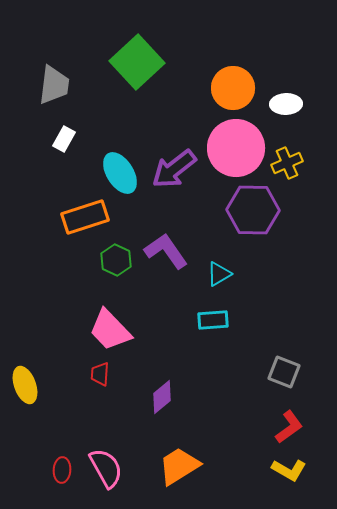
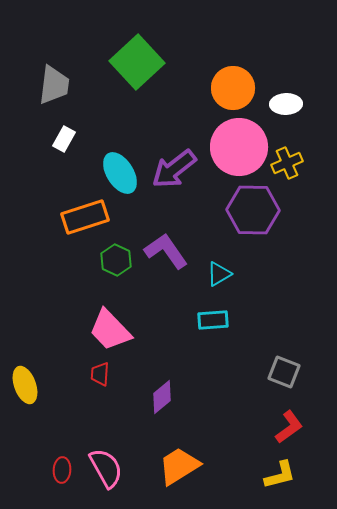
pink circle: moved 3 px right, 1 px up
yellow L-shape: moved 9 px left, 5 px down; rotated 44 degrees counterclockwise
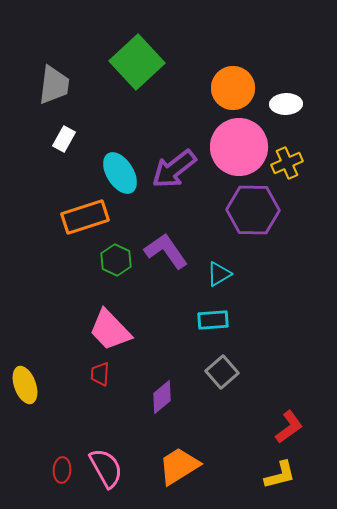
gray square: moved 62 px left; rotated 28 degrees clockwise
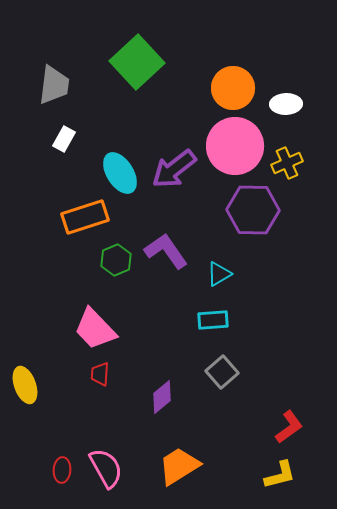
pink circle: moved 4 px left, 1 px up
green hexagon: rotated 12 degrees clockwise
pink trapezoid: moved 15 px left, 1 px up
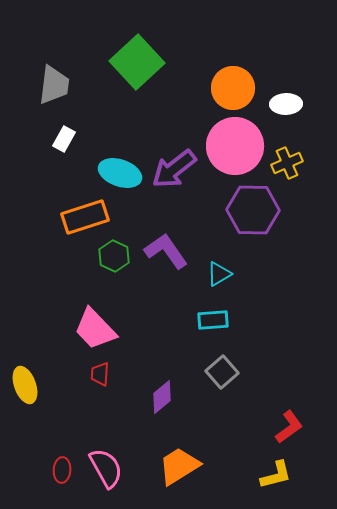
cyan ellipse: rotated 39 degrees counterclockwise
green hexagon: moved 2 px left, 4 px up; rotated 12 degrees counterclockwise
yellow L-shape: moved 4 px left
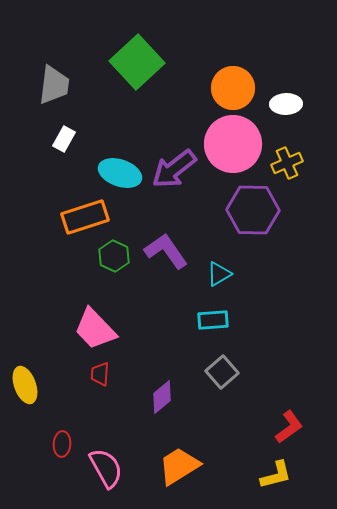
pink circle: moved 2 px left, 2 px up
red ellipse: moved 26 px up
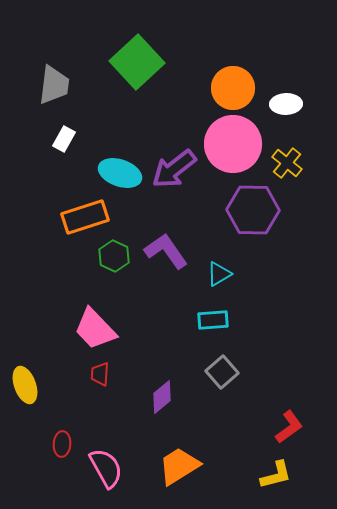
yellow cross: rotated 28 degrees counterclockwise
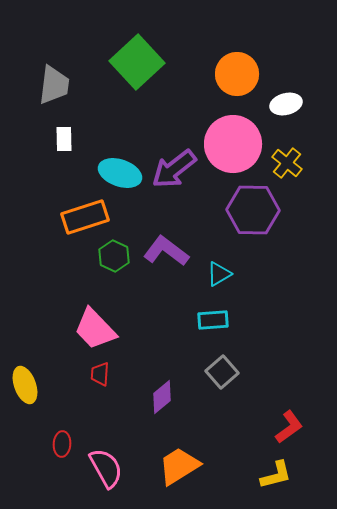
orange circle: moved 4 px right, 14 px up
white ellipse: rotated 12 degrees counterclockwise
white rectangle: rotated 30 degrees counterclockwise
purple L-shape: rotated 18 degrees counterclockwise
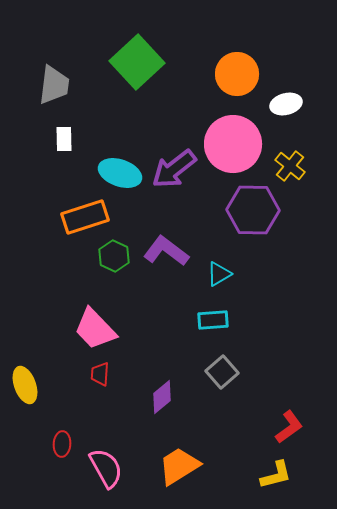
yellow cross: moved 3 px right, 3 px down
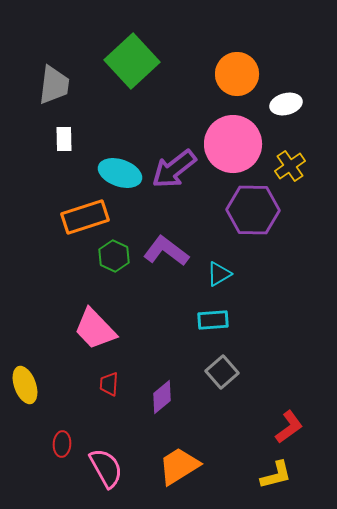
green square: moved 5 px left, 1 px up
yellow cross: rotated 16 degrees clockwise
red trapezoid: moved 9 px right, 10 px down
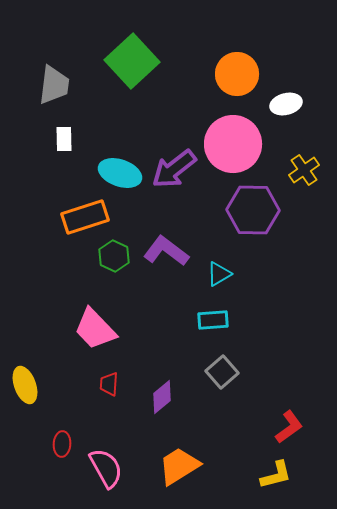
yellow cross: moved 14 px right, 4 px down
